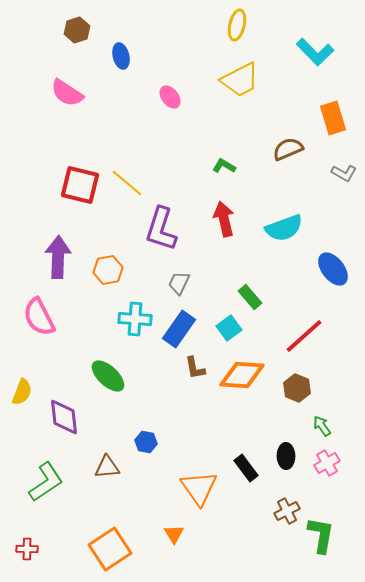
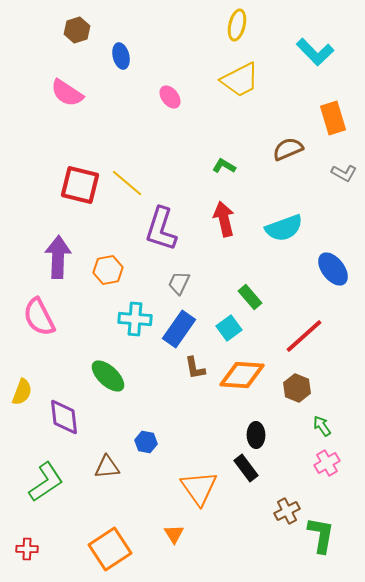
black ellipse at (286, 456): moved 30 px left, 21 px up
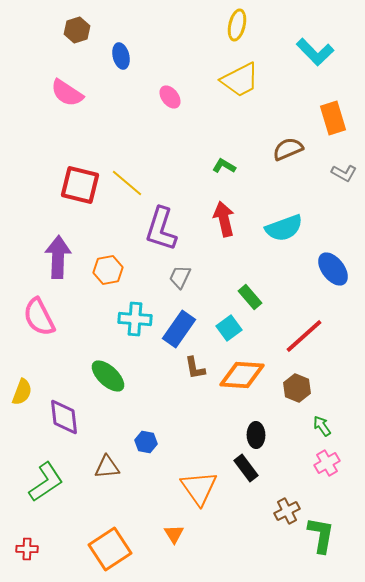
gray trapezoid at (179, 283): moved 1 px right, 6 px up
